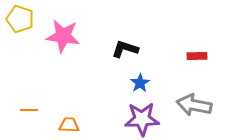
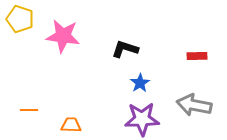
orange trapezoid: moved 2 px right
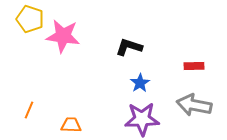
yellow pentagon: moved 10 px right
black L-shape: moved 4 px right, 2 px up
red rectangle: moved 3 px left, 10 px down
orange line: rotated 66 degrees counterclockwise
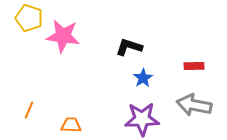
yellow pentagon: moved 1 px left, 1 px up
blue star: moved 3 px right, 5 px up
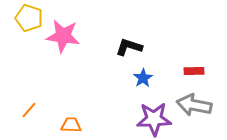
red rectangle: moved 5 px down
orange line: rotated 18 degrees clockwise
purple star: moved 12 px right
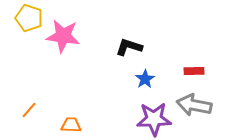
blue star: moved 2 px right, 1 px down
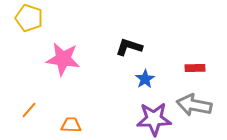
pink star: moved 23 px down
red rectangle: moved 1 px right, 3 px up
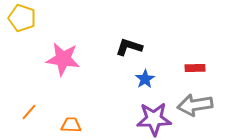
yellow pentagon: moved 7 px left
gray arrow: moved 1 px right; rotated 20 degrees counterclockwise
orange line: moved 2 px down
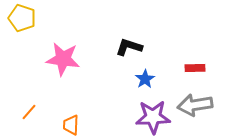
purple star: moved 1 px left, 2 px up
orange trapezoid: rotated 90 degrees counterclockwise
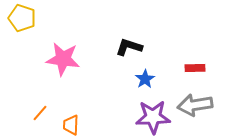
orange line: moved 11 px right, 1 px down
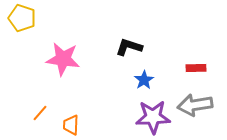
red rectangle: moved 1 px right
blue star: moved 1 px left, 1 px down
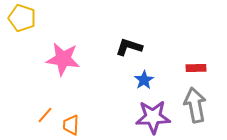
gray arrow: rotated 88 degrees clockwise
orange line: moved 5 px right, 2 px down
